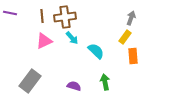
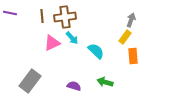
gray arrow: moved 2 px down
pink triangle: moved 8 px right, 2 px down
green arrow: rotated 63 degrees counterclockwise
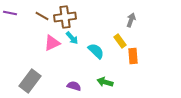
brown line: rotated 56 degrees counterclockwise
yellow rectangle: moved 5 px left, 4 px down; rotated 72 degrees counterclockwise
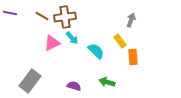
orange rectangle: moved 1 px down
green arrow: moved 2 px right
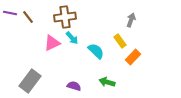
brown line: moved 14 px left, 1 px down; rotated 24 degrees clockwise
orange rectangle: rotated 49 degrees clockwise
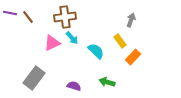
gray rectangle: moved 4 px right, 3 px up
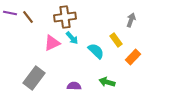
yellow rectangle: moved 4 px left, 1 px up
purple semicircle: rotated 16 degrees counterclockwise
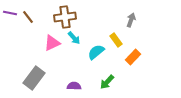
cyan arrow: moved 2 px right
cyan semicircle: moved 1 px down; rotated 84 degrees counterclockwise
green arrow: rotated 63 degrees counterclockwise
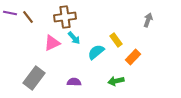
gray arrow: moved 17 px right
green arrow: moved 9 px right, 1 px up; rotated 35 degrees clockwise
purple semicircle: moved 4 px up
